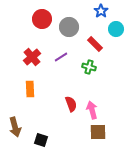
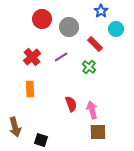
green cross: rotated 24 degrees clockwise
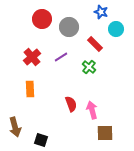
blue star: moved 1 px down; rotated 16 degrees counterclockwise
brown square: moved 7 px right, 1 px down
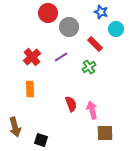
red circle: moved 6 px right, 6 px up
green cross: rotated 16 degrees clockwise
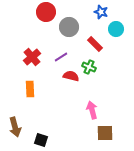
red circle: moved 2 px left, 1 px up
green cross: rotated 32 degrees counterclockwise
red semicircle: moved 28 px up; rotated 56 degrees counterclockwise
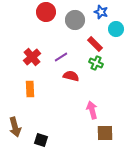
gray circle: moved 6 px right, 7 px up
green cross: moved 7 px right, 4 px up
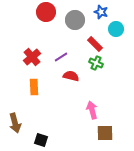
orange rectangle: moved 4 px right, 2 px up
brown arrow: moved 4 px up
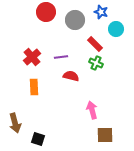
purple line: rotated 24 degrees clockwise
brown square: moved 2 px down
black square: moved 3 px left, 1 px up
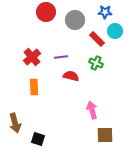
blue star: moved 4 px right; rotated 16 degrees counterclockwise
cyan circle: moved 1 px left, 2 px down
red rectangle: moved 2 px right, 5 px up
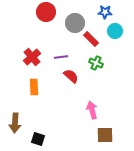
gray circle: moved 3 px down
red rectangle: moved 6 px left
red semicircle: rotated 28 degrees clockwise
brown arrow: rotated 18 degrees clockwise
